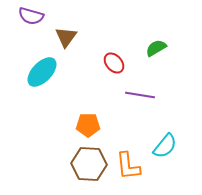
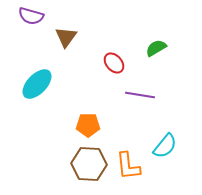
cyan ellipse: moved 5 px left, 12 px down
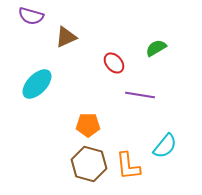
brown triangle: rotated 30 degrees clockwise
brown hexagon: rotated 12 degrees clockwise
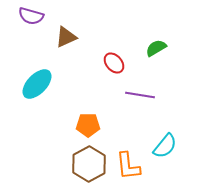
brown hexagon: rotated 16 degrees clockwise
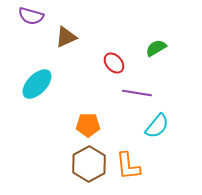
purple line: moved 3 px left, 2 px up
cyan semicircle: moved 8 px left, 20 px up
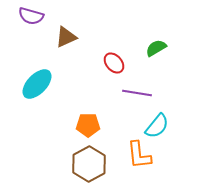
orange L-shape: moved 11 px right, 11 px up
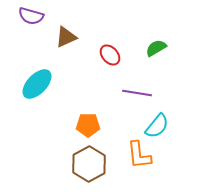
red ellipse: moved 4 px left, 8 px up
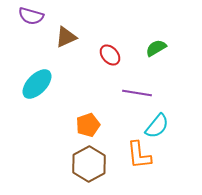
orange pentagon: rotated 20 degrees counterclockwise
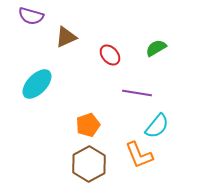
orange L-shape: rotated 16 degrees counterclockwise
